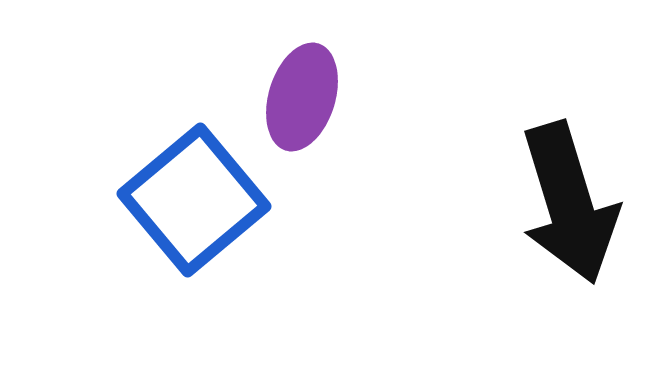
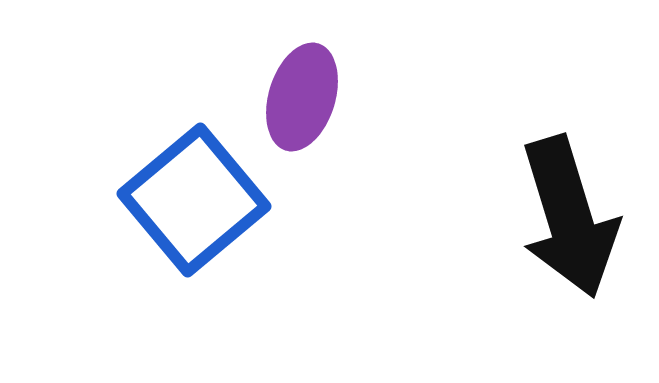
black arrow: moved 14 px down
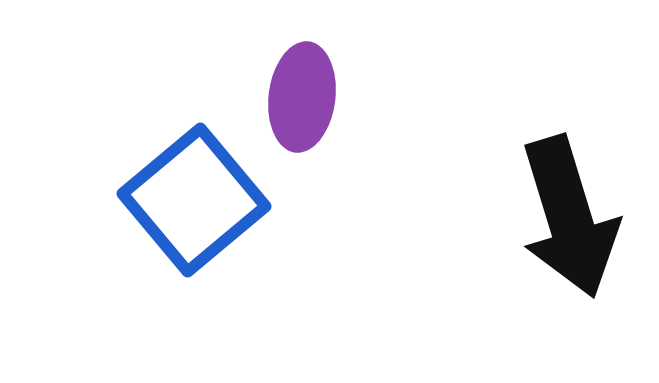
purple ellipse: rotated 10 degrees counterclockwise
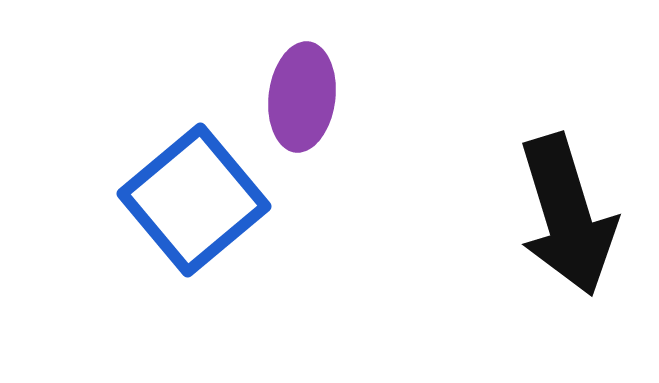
black arrow: moved 2 px left, 2 px up
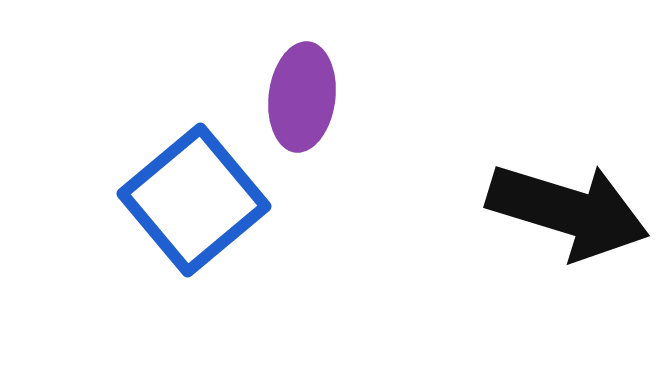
black arrow: moved 1 px right, 4 px up; rotated 56 degrees counterclockwise
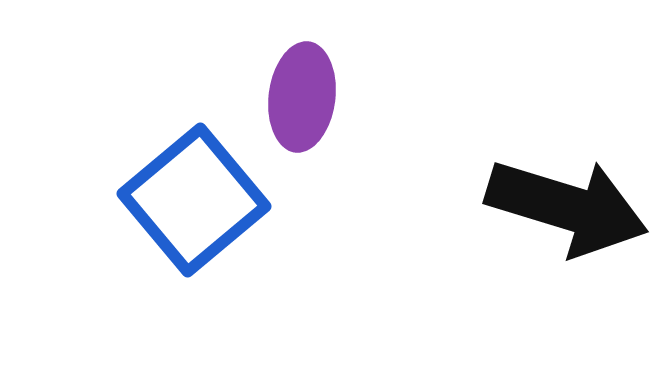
black arrow: moved 1 px left, 4 px up
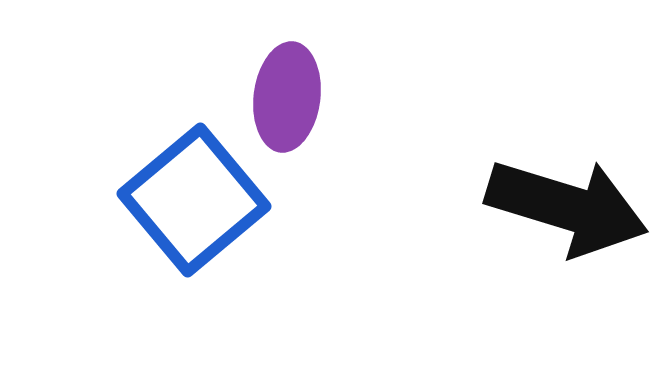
purple ellipse: moved 15 px left
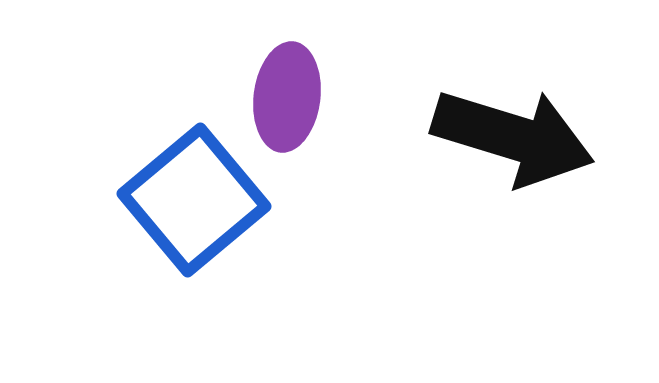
black arrow: moved 54 px left, 70 px up
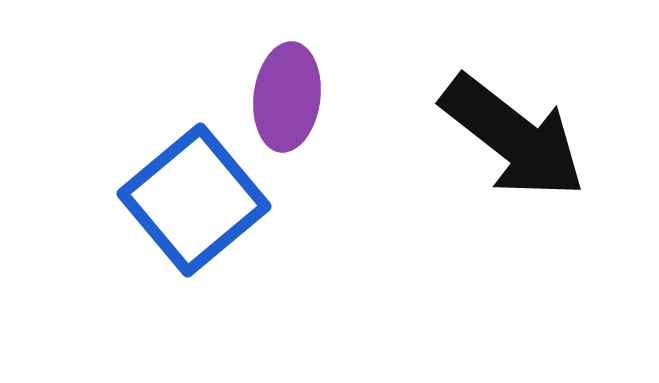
black arrow: rotated 21 degrees clockwise
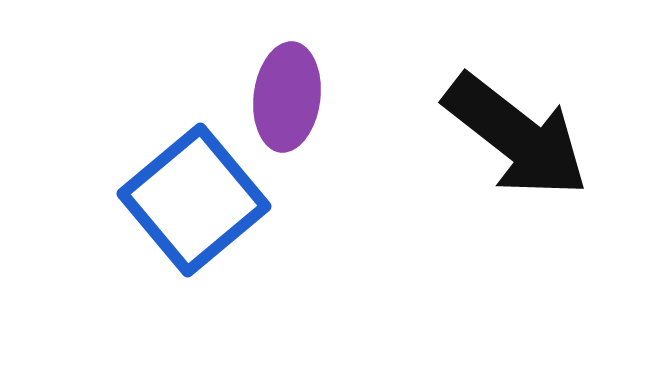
black arrow: moved 3 px right, 1 px up
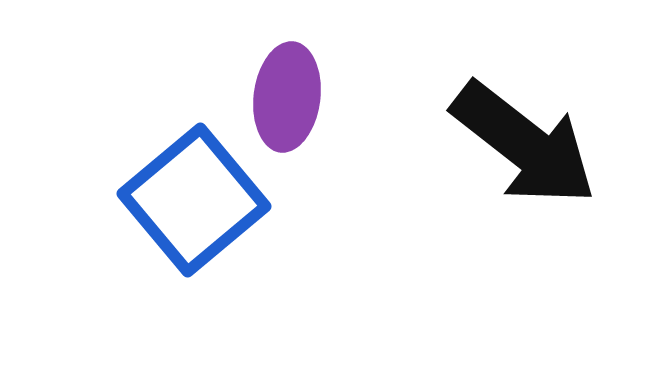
black arrow: moved 8 px right, 8 px down
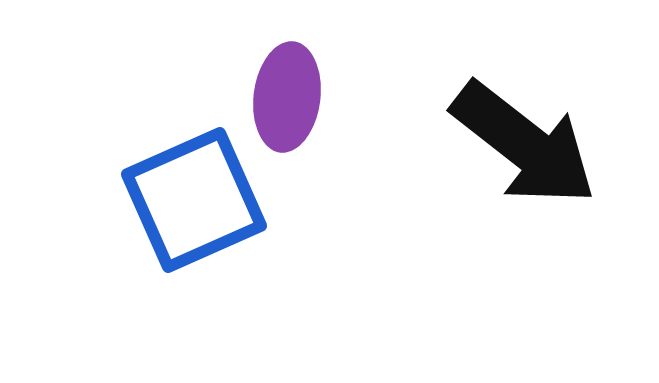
blue square: rotated 16 degrees clockwise
